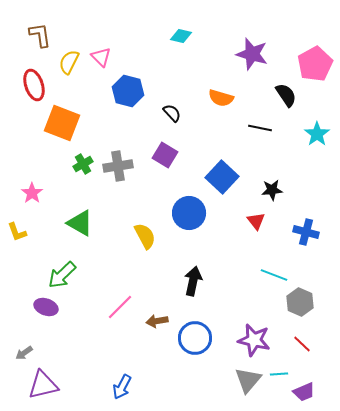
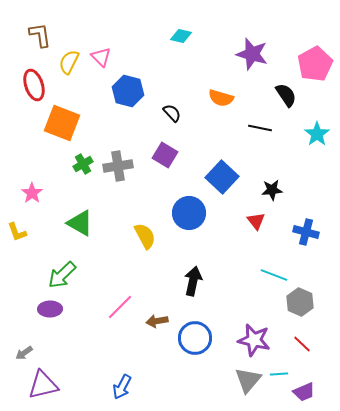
purple ellipse at (46, 307): moved 4 px right, 2 px down; rotated 20 degrees counterclockwise
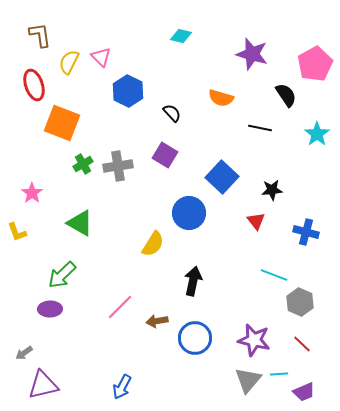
blue hexagon at (128, 91): rotated 12 degrees clockwise
yellow semicircle at (145, 236): moved 8 px right, 8 px down; rotated 60 degrees clockwise
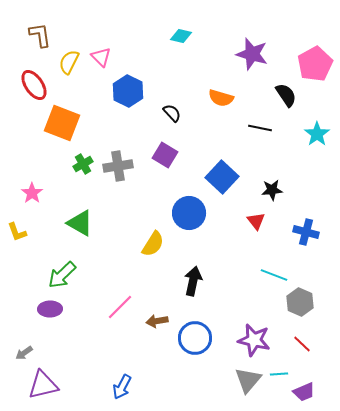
red ellipse at (34, 85): rotated 16 degrees counterclockwise
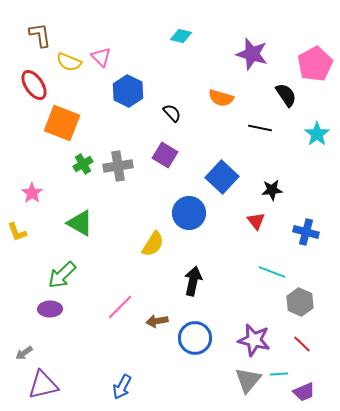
yellow semicircle at (69, 62): rotated 95 degrees counterclockwise
cyan line at (274, 275): moved 2 px left, 3 px up
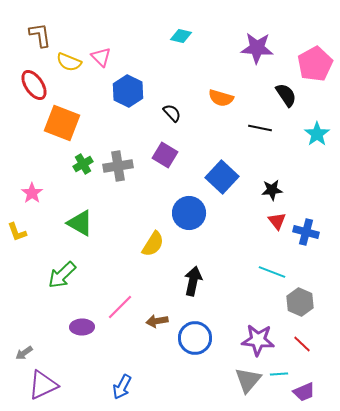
purple star at (252, 54): moved 5 px right, 6 px up; rotated 12 degrees counterclockwise
red triangle at (256, 221): moved 21 px right
purple ellipse at (50, 309): moved 32 px right, 18 px down
purple star at (254, 340): moved 4 px right; rotated 8 degrees counterclockwise
purple triangle at (43, 385): rotated 12 degrees counterclockwise
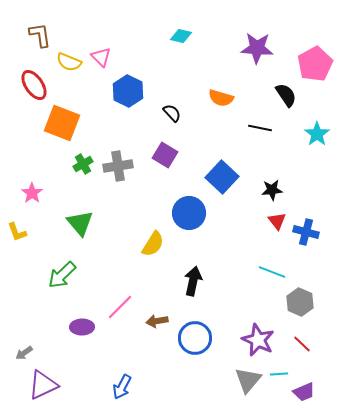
green triangle at (80, 223): rotated 20 degrees clockwise
purple star at (258, 340): rotated 20 degrees clockwise
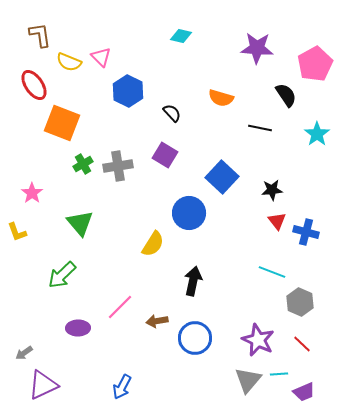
purple ellipse at (82, 327): moved 4 px left, 1 px down
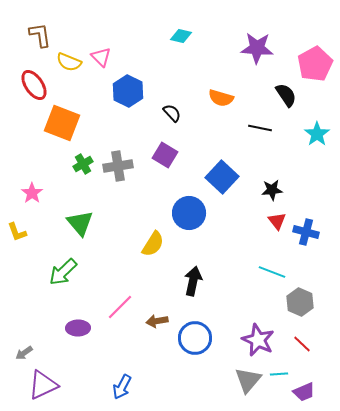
green arrow at (62, 275): moved 1 px right, 3 px up
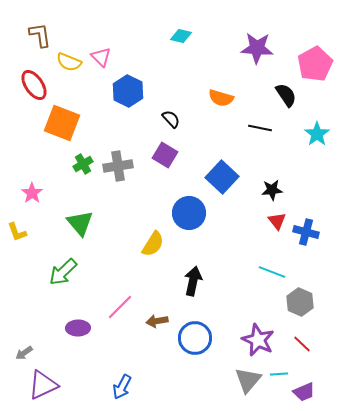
black semicircle at (172, 113): moved 1 px left, 6 px down
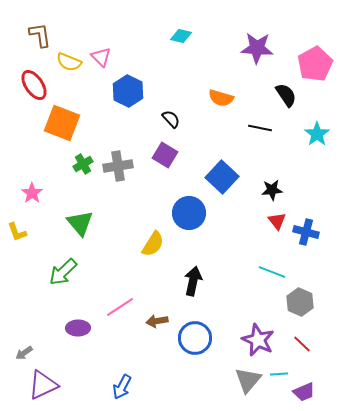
pink line at (120, 307): rotated 12 degrees clockwise
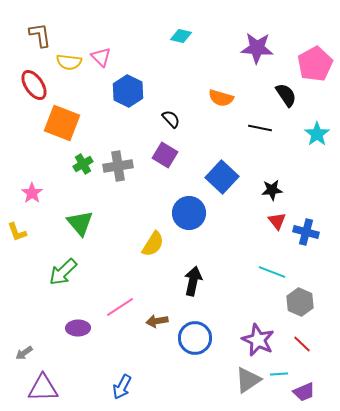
yellow semicircle at (69, 62): rotated 15 degrees counterclockwise
gray triangle at (248, 380): rotated 16 degrees clockwise
purple triangle at (43, 385): moved 3 px down; rotated 24 degrees clockwise
